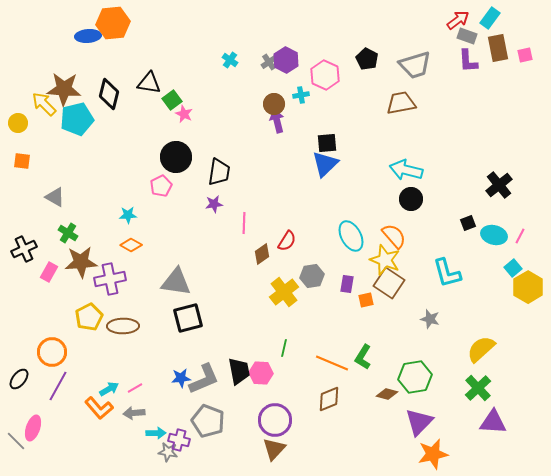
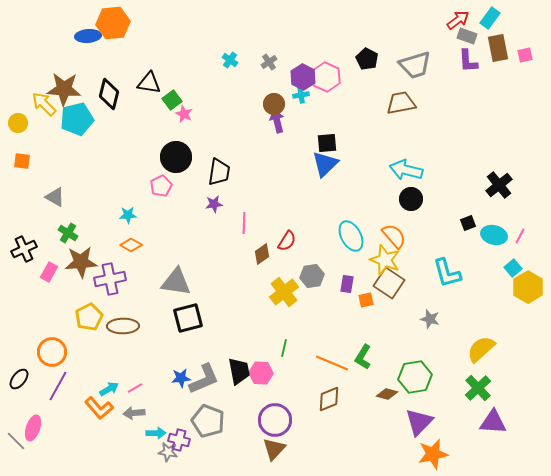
purple hexagon at (286, 60): moved 17 px right, 17 px down
pink hexagon at (325, 75): moved 1 px right, 2 px down
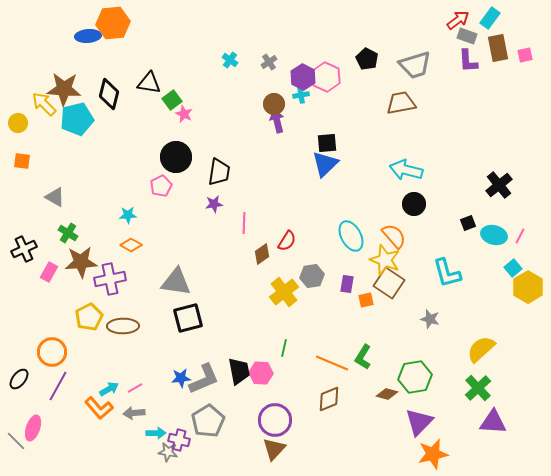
black circle at (411, 199): moved 3 px right, 5 px down
gray pentagon at (208, 421): rotated 20 degrees clockwise
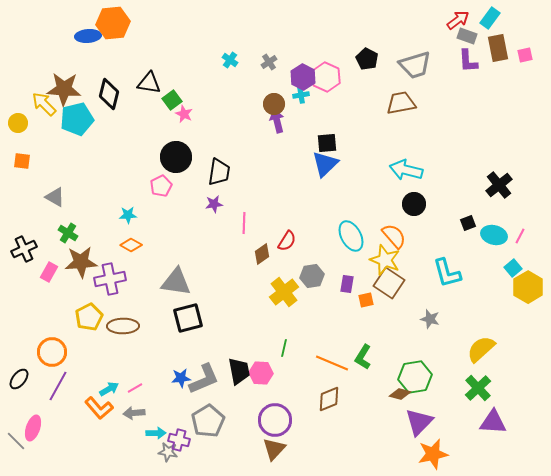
brown diamond at (387, 394): moved 13 px right
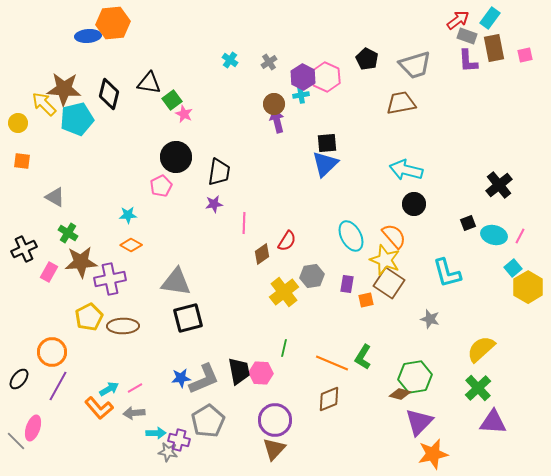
brown rectangle at (498, 48): moved 4 px left
